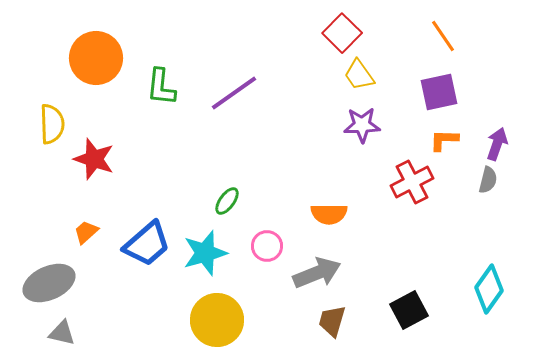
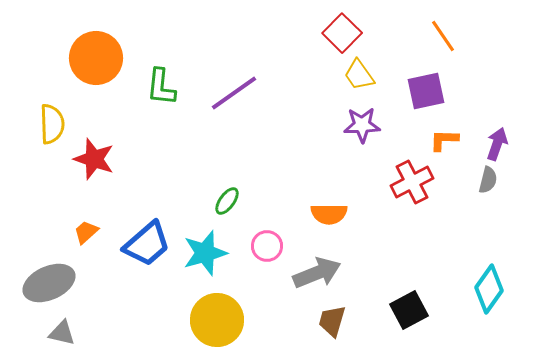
purple square: moved 13 px left, 1 px up
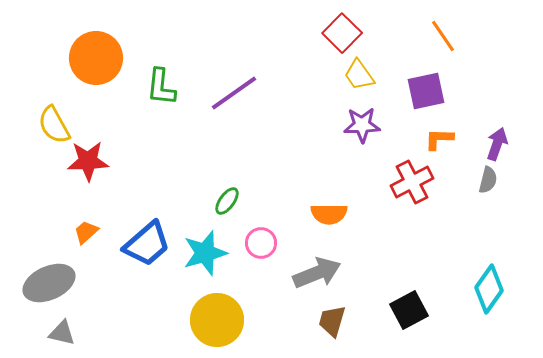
yellow semicircle: moved 2 px right, 1 px down; rotated 153 degrees clockwise
orange L-shape: moved 5 px left, 1 px up
red star: moved 6 px left, 2 px down; rotated 21 degrees counterclockwise
pink circle: moved 6 px left, 3 px up
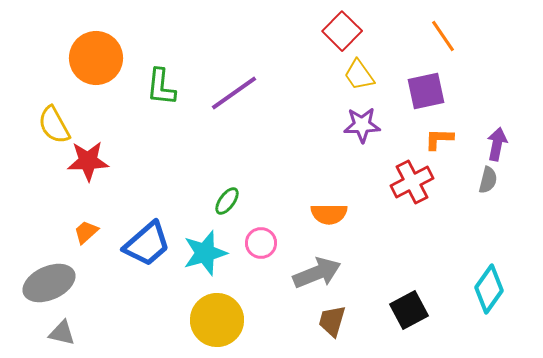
red square: moved 2 px up
purple arrow: rotated 8 degrees counterclockwise
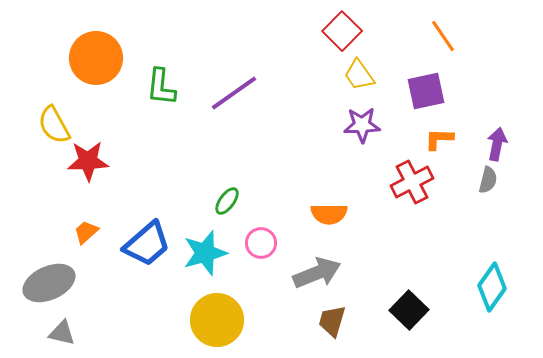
cyan diamond: moved 3 px right, 2 px up
black square: rotated 18 degrees counterclockwise
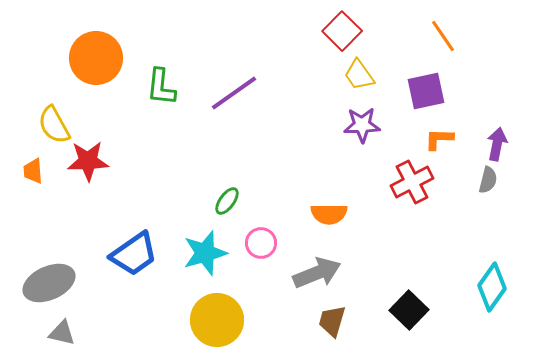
orange trapezoid: moved 53 px left, 61 px up; rotated 52 degrees counterclockwise
blue trapezoid: moved 13 px left, 10 px down; rotated 6 degrees clockwise
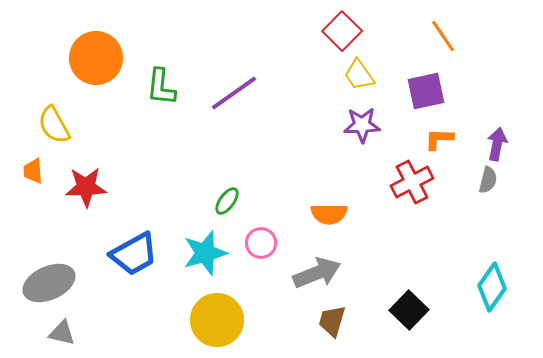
red star: moved 2 px left, 26 px down
blue trapezoid: rotated 6 degrees clockwise
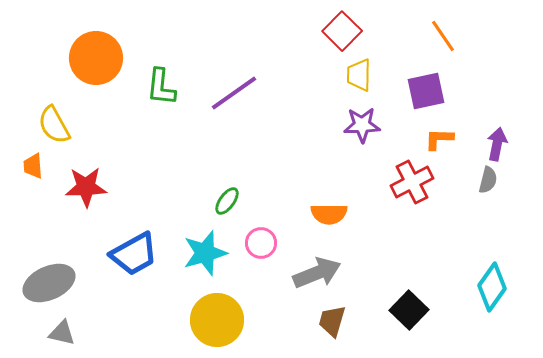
yellow trapezoid: rotated 36 degrees clockwise
orange trapezoid: moved 5 px up
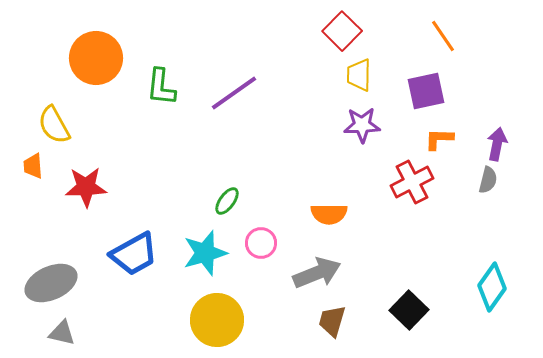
gray ellipse: moved 2 px right
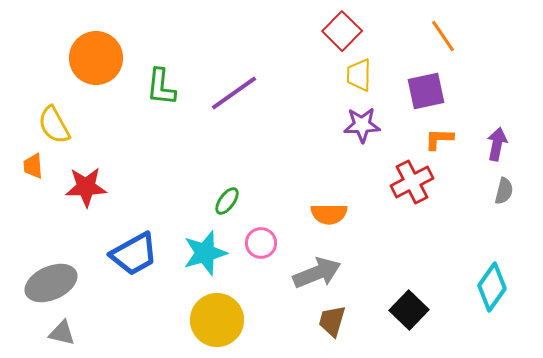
gray semicircle: moved 16 px right, 11 px down
